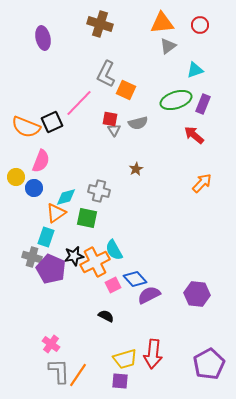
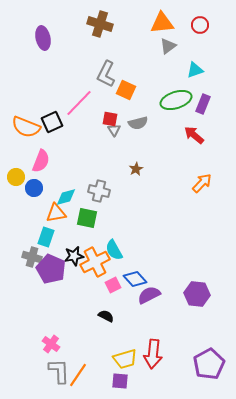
orange triangle at (56, 213): rotated 25 degrees clockwise
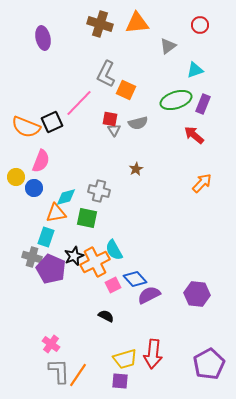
orange triangle at (162, 23): moved 25 px left
black star at (74, 256): rotated 12 degrees counterclockwise
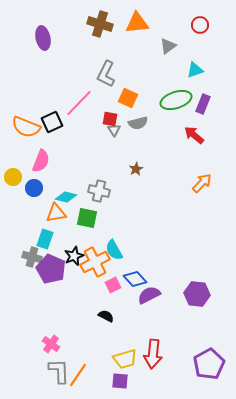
orange square at (126, 90): moved 2 px right, 8 px down
yellow circle at (16, 177): moved 3 px left
cyan diamond at (66, 197): rotated 30 degrees clockwise
cyan rectangle at (46, 237): moved 1 px left, 2 px down
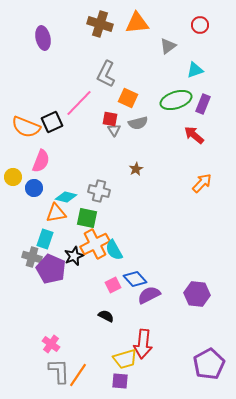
orange cross at (95, 262): moved 18 px up
red arrow at (153, 354): moved 10 px left, 10 px up
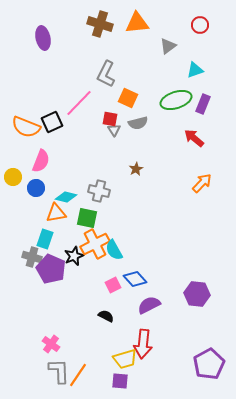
red arrow at (194, 135): moved 3 px down
blue circle at (34, 188): moved 2 px right
purple semicircle at (149, 295): moved 10 px down
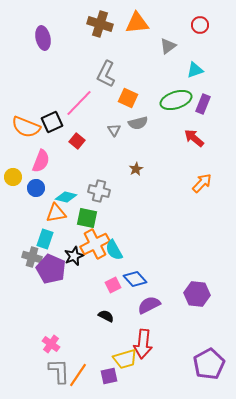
red square at (110, 119): moved 33 px left, 22 px down; rotated 28 degrees clockwise
purple square at (120, 381): moved 11 px left, 5 px up; rotated 18 degrees counterclockwise
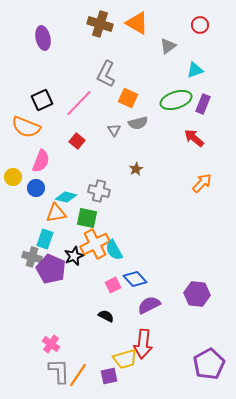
orange triangle at (137, 23): rotated 35 degrees clockwise
black square at (52, 122): moved 10 px left, 22 px up
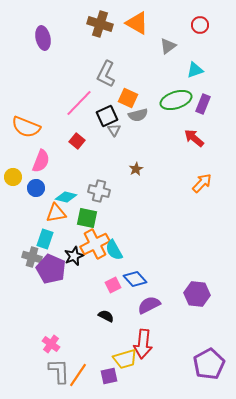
black square at (42, 100): moved 65 px right, 16 px down
gray semicircle at (138, 123): moved 8 px up
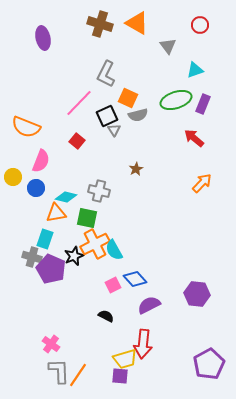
gray triangle at (168, 46): rotated 30 degrees counterclockwise
purple square at (109, 376): moved 11 px right; rotated 18 degrees clockwise
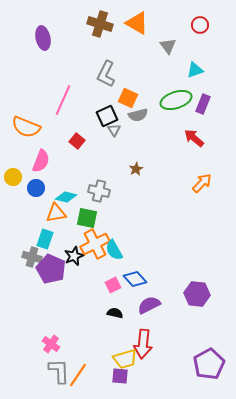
pink line at (79, 103): moved 16 px left, 3 px up; rotated 20 degrees counterclockwise
black semicircle at (106, 316): moved 9 px right, 3 px up; rotated 14 degrees counterclockwise
